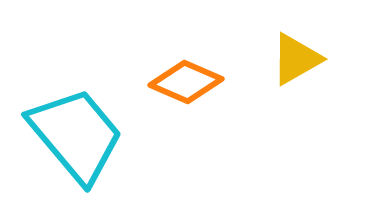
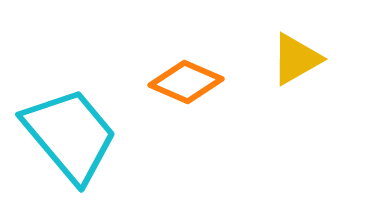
cyan trapezoid: moved 6 px left
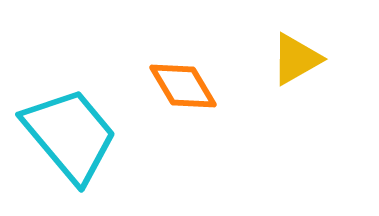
orange diamond: moved 3 px left, 4 px down; rotated 36 degrees clockwise
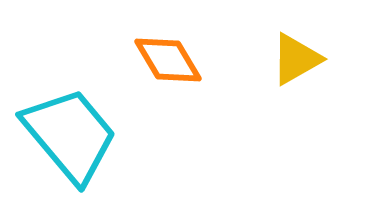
orange diamond: moved 15 px left, 26 px up
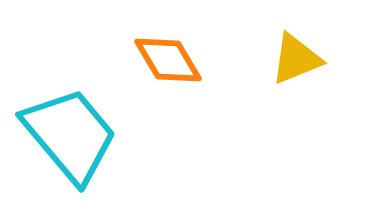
yellow triangle: rotated 8 degrees clockwise
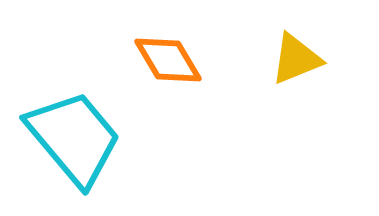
cyan trapezoid: moved 4 px right, 3 px down
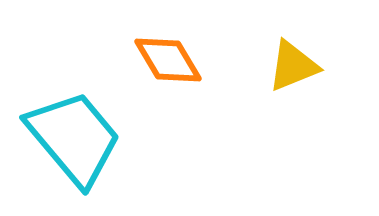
yellow triangle: moved 3 px left, 7 px down
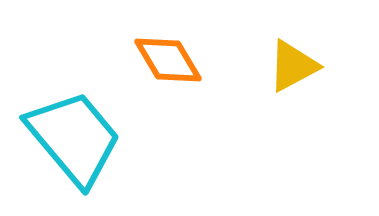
yellow triangle: rotated 6 degrees counterclockwise
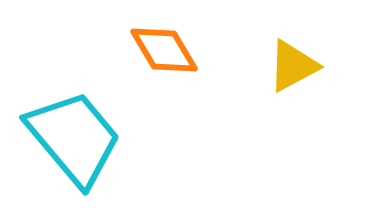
orange diamond: moved 4 px left, 10 px up
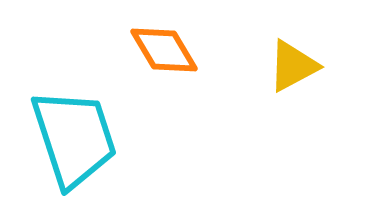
cyan trapezoid: rotated 22 degrees clockwise
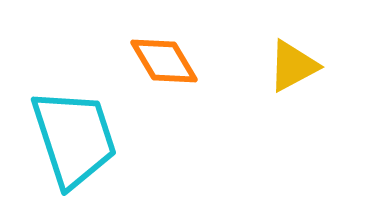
orange diamond: moved 11 px down
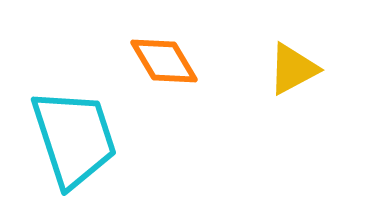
yellow triangle: moved 3 px down
